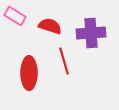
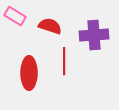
purple cross: moved 3 px right, 2 px down
red line: rotated 16 degrees clockwise
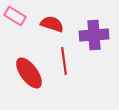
red semicircle: moved 2 px right, 2 px up
red line: rotated 8 degrees counterclockwise
red ellipse: rotated 36 degrees counterclockwise
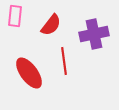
pink rectangle: rotated 65 degrees clockwise
red semicircle: moved 1 px left, 1 px down; rotated 110 degrees clockwise
purple cross: moved 1 px up; rotated 8 degrees counterclockwise
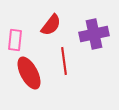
pink rectangle: moved 24 px down
red ellipse: rotated 8 degrees clockwise
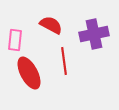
red semicircle: rotated 100 degrees counterclockwise
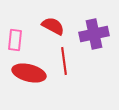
red semicircle: moved 2 px right, 1 px down
red ellipse: rotated 48 degrees counterclockwise
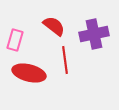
red semicircle: moved 1 px right; rotated 10 degrees clockwise
pink rectangle: rotated 10 degrees clockwise
red line: moved 1 px right, 1 px up
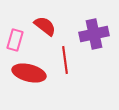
red semicircle: moved 9 px left
